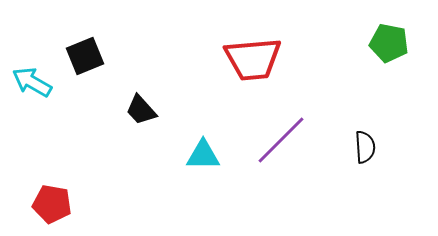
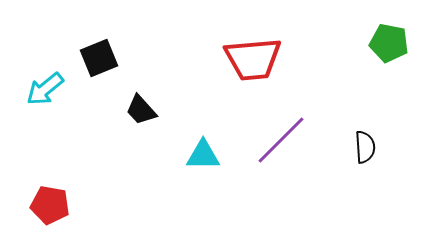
black square: moved 14 px right, 2 px down
cyan arrow: moved 13 px right, 7 px down; rotated 69 degrees counterclockwise
red pentagon: moved 2 px left, 1 px down
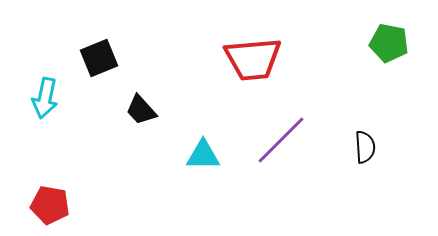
cyan arrow: moved 9 px down; rotated 39 degrees counterclockwise
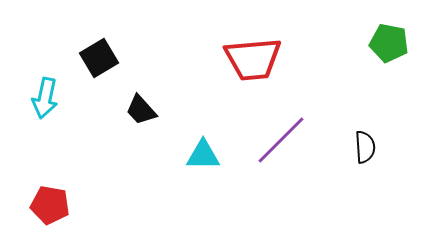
black square: rotated 9 degrees counterclockwise
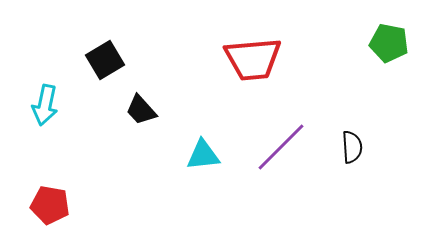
black square: moved 6 px right, 2 px down
cyan arrow: moved 7 px down
purple line: moved 7 px down
black semicircle: moved 13 px left
cyan triangle: rotated 6 degrees counterclockwise
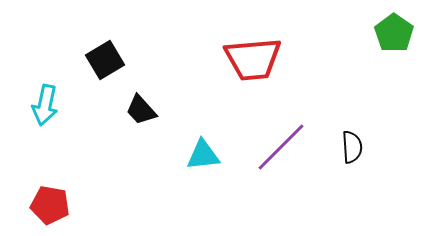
green pentagon: moved 5 px right, 10 px up; rotated 24 degrees clockwise
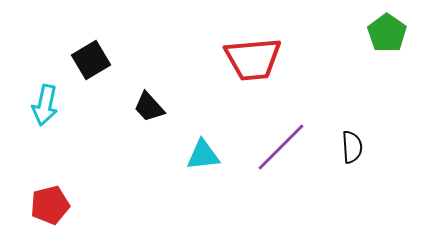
green pentagon: moved 7 px left
black square: moved 14 px left
black trapezoid: moved 8 px right, 3 px up
red pentagon: rotated 24 degrees counterclockwise
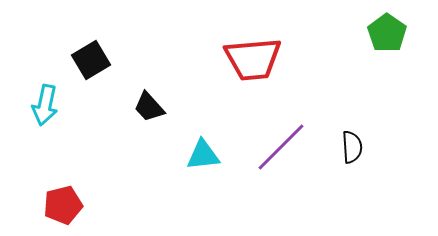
red pentagon: moved 13 px right
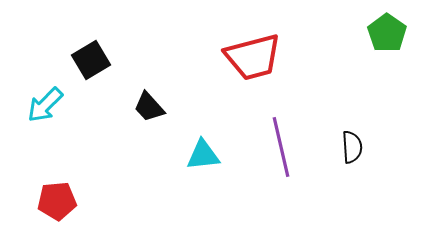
red trapezoid: moved 2 px up; rotated 10 degrees counterclockwise
cyan arrow: rotated 33 degrees clockwise
purple line: rotated 58 degrees counterclockwise
red pentagon: moved 6 px left, 4 px up; rotated 9 degrees clockwise
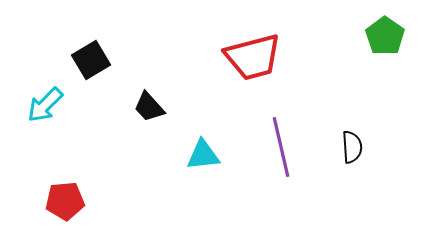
green pentagon: moved 2 px left, 3 px down
red pentagon: moved 8 px right
